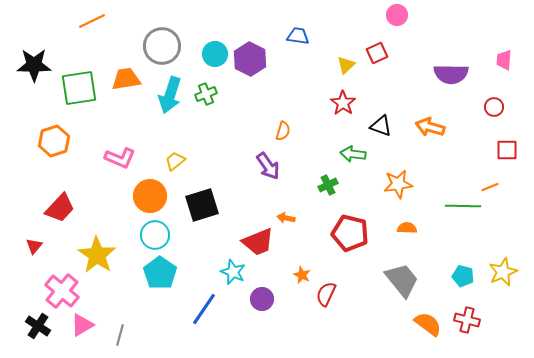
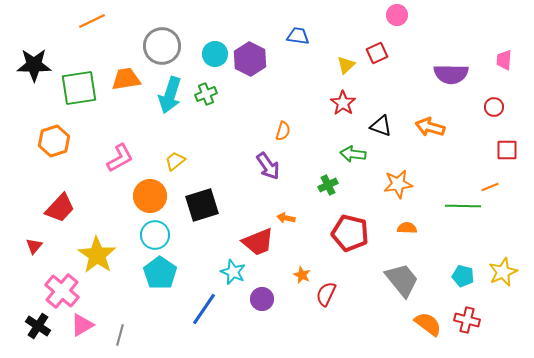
pink L-shape at (120, 158): rotated 52 degrees counterclockwise
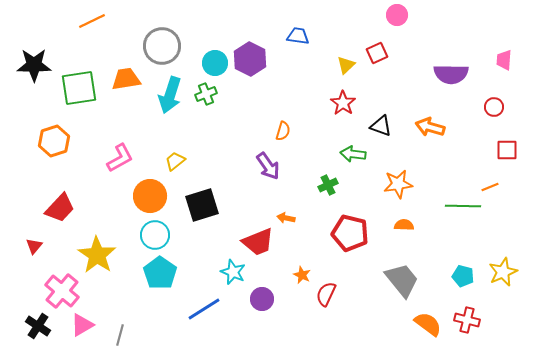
cyan circle at (215, 54): moved 9 px down
orange semicircle at (407, 228): moved 3 px left, 3 px up
blue line at (204, 309): rotated 24 degrees clockwise
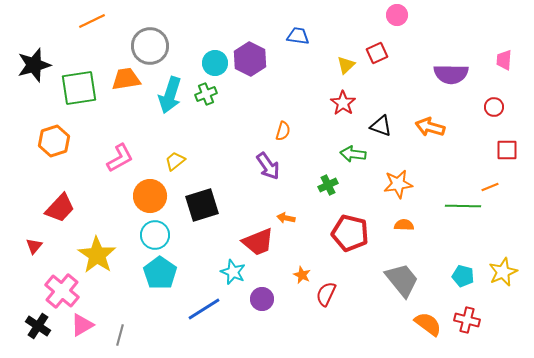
gray circle at (162, 46): moved 12 px left
black star at (34, 65): rotated 16 degrees counterclockwise
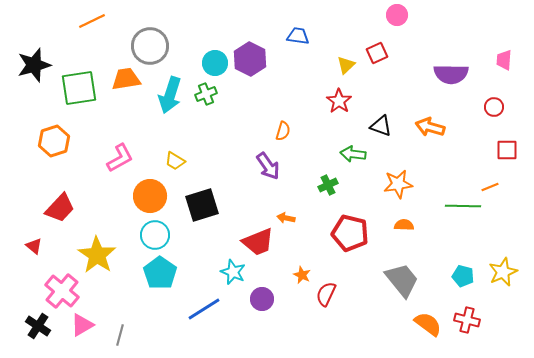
red star at (343, 103): moved 4 px left, 2 px up
yellow trapezoid at (175, 161): rotated 110 degrees counterclockwise
red triangle at (34, 246): rotated 30 degrees counterclockwise
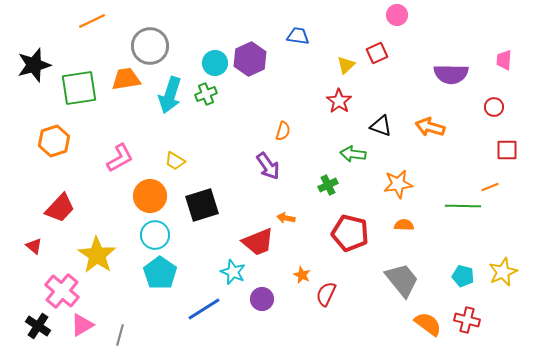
purple hexagon at (250, 59): rotated 8 degrees clockwise
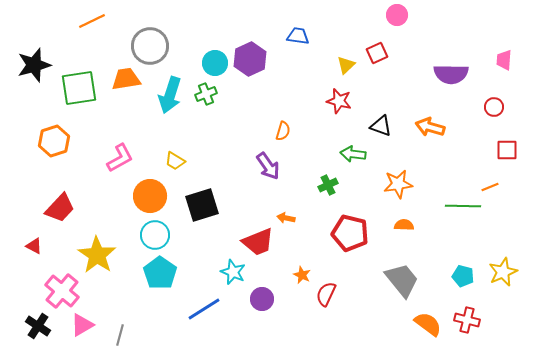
red star at (339, 101): rotated 20 degrees counterclockwise
red triangle at (34, 246): rotated 12 degrees counterclockwise
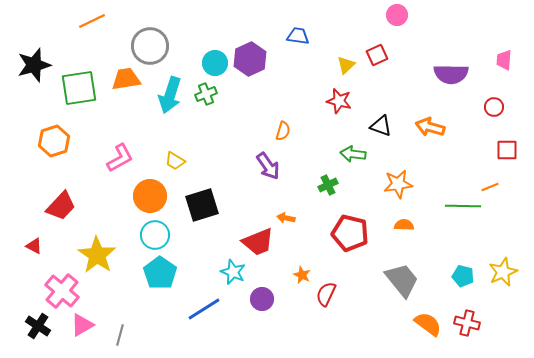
red square at (377, 53): moved 2 px down
red trapezoid at (60, 208): moved 1 px right, 2 px up
red cross at (467, 320): moved 3 px down
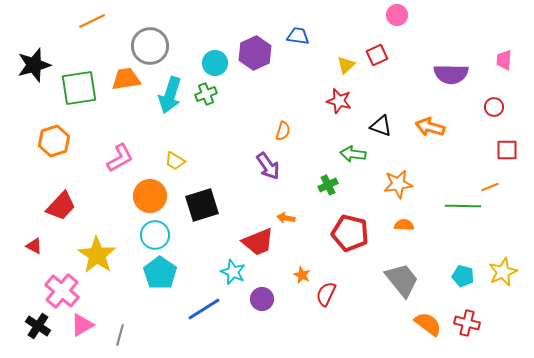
purple hexagon at (250, 59): moved 5 px right, 6 px up
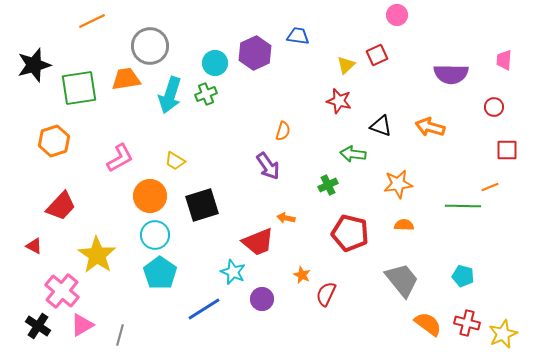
yellow star at (503, 272): moved 62 px down
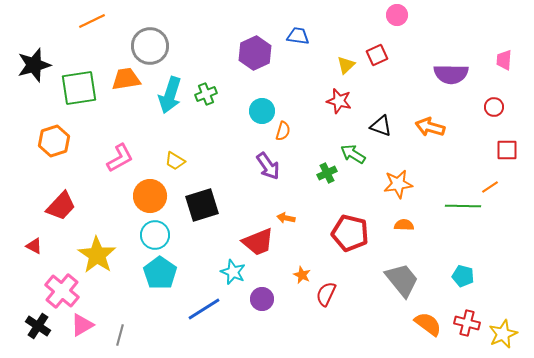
cyan circle at (215, 63): moved 47 px right, 48 px down
green arrow at (353, 154): rotated 25 degrees clockwise
green cross at (328, 185): moved 1 px left, 12 px up
orange line at (490, 187): rotated 12 degrees counterclockwise
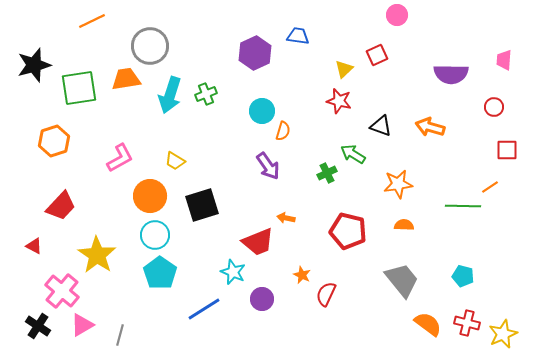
yellow triangle at (346, 65): moved 2 px left, 4 px down
red pentagon at (350, 233): moved 2 px left, 2 px up
